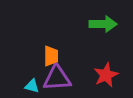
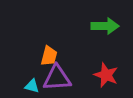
green arrow: moved 2 px right, 2 px down
orange trapezoid: moved 2 px left; rotated 15 degrees clockwise
red star: rotated 25 degrees counterclockwise
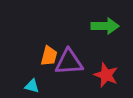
purple triangle: moved 12 px right, 16 px up
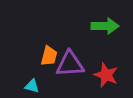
purple triangle: moved 1 px right, 2 px down
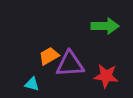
orange trapezoid: rotated 135 degrees counterclockwise
red star: moved 1 px down; rotated 15 degrees counterclockwise
cyan triangle: moved 2 px up
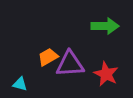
orange trapezoid: moved 1 px left, 1 px down
red star: moved 2 px up; rotated 20 degrees clockwise
cyan triangle: moved 12 px left
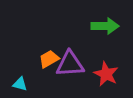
orange trapezoid: moved 1 px right, 2 px down
